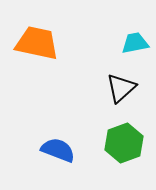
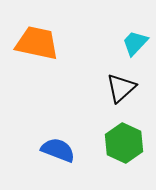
cyan trapezoid: rotated 36 degrees counterclockwise
green hexagon: rotated 15 degrees counterclockwise
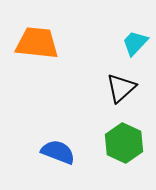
orange trapezoid: rotated 6 degrees counterclockwise
blue semicircle: moved 2 px down
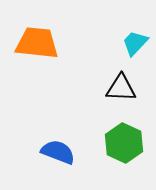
black triangle: rotated 44 degrees clockwise
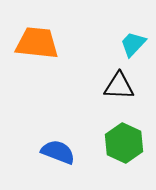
cyan trapezoid: moved 2 px left, 1 px down
black triangle: moved 2 px left, 2 px up
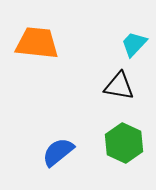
cyan trapezoid: moved 1 px right
black triangle: rotated 8 degrees clockwise
blue semicircle: rotated 60 degrees counterclockwise
